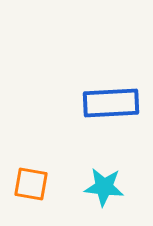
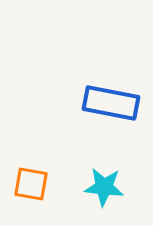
blue rectangle: rotated 14 degrees clockwise
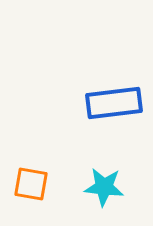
blue rectangle: moved 3 px right; rotated 18 degrees counterclockwise
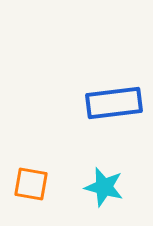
cyan star: rotated 9 degrees clockwise
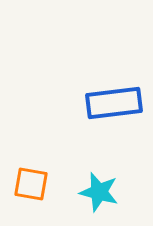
cyan star: moved 5 px left, 5 px down
